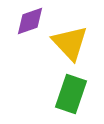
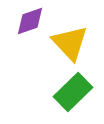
green rectangle: moved 2 px right, 2 px up; rotated 27 degrees clockwise
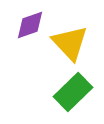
purple diamond: moved 4 px down
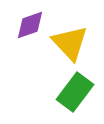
green rectangle: moved 2 px right; rotated 9 degrees counterclockwise
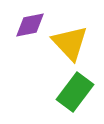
purple diamond: rotated 8 degrees clockwise
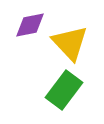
green rectangle: moved 11 px left, 2 px up
